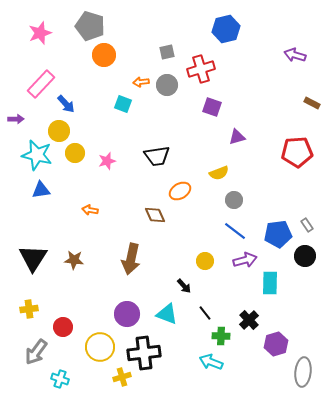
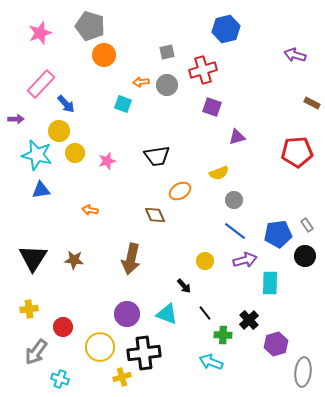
red cross at (201, 69): moved 2 px right, 1 px down
green cross at (221, 336): moved 2 px right, 1 px up
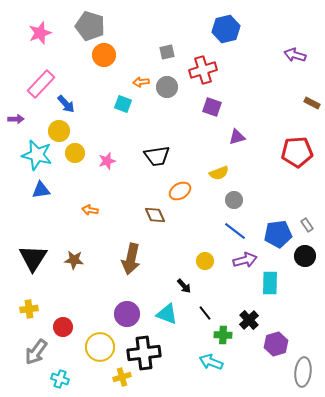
gray circle at (167, 85): moved 2 px down
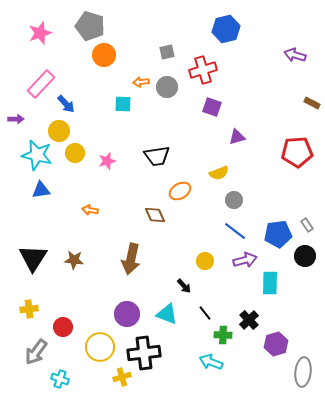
cyan square at (123, 104): rotated 18 degrees counterclockwise
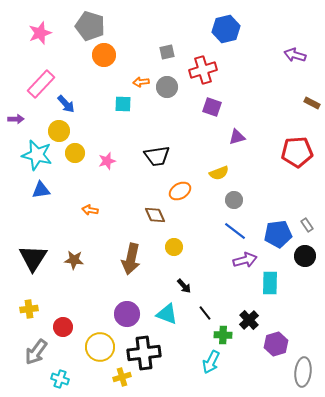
yellow circle at (205, 261): moved 31 px left, 14 px up
cyan arrow at (211, 362): rotated 85 degrees counterclockwise
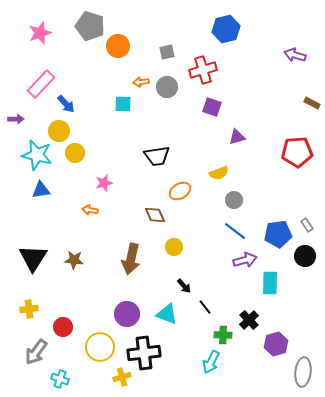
orange circle at (104, 55): moved 14 px right, 9 px up
pink star at (107, 161): moved 3 px left, 22 px down
black line at (205, 313): moved 6 px up
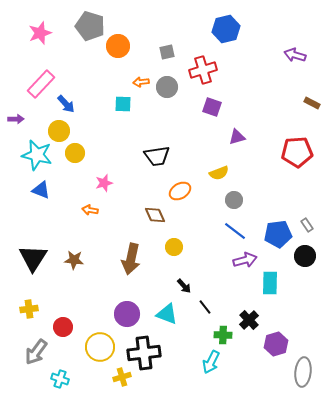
blue triangle at (41, 190): rotated 30 degrees clockwise
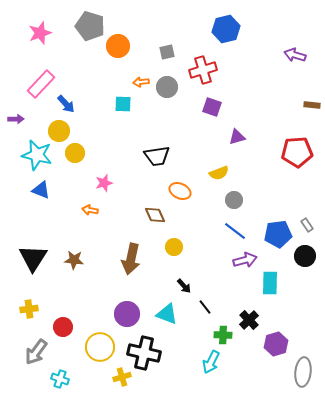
brown rectangle at (312, 103): moved 2 px down; rotated 21 degrees counterclockwise
orange ellipse at (180, 191): rotated 55 degrees clockwise
black cross at (144, 353): rotated 20 degrees clockwise
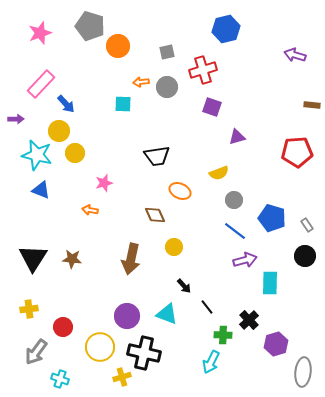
blue pentagon at (278, 234): moved 6 px left, 16 px up; rotated 24 degrees clockwise
brown star at (74, 260): moved 2 px left, 1 px up
black line at (205, 307): moved 2 px right
purple circle at (127, 314): moved 2 px down
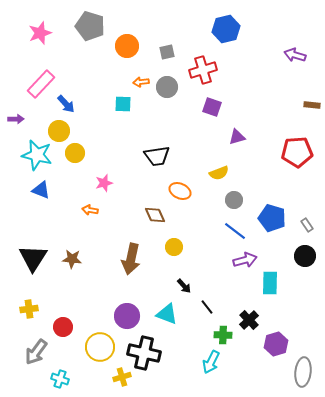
orange circle at (118, 46): moved 9 px right
